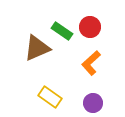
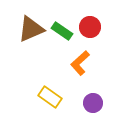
brown triangle: moved 6 px left, 19 px up
orange L-shape: moved 11 px left
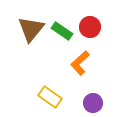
brown triangle: rotated 28 degrees counterclockwise
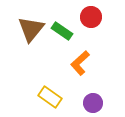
red circle: moved 1 px right, 10 px up
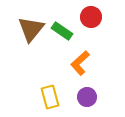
yellow rectangle: rotated 40 degrees clockwise
purple circle: moved 6 px left, 6 px up
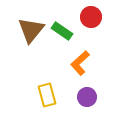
brown triangle: moved 1 px down
yellow rectangle: moved 3 px left, 2 px up
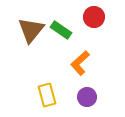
red circle: moved 3 px right
green rectangle: moved 1 px left, 1 px up
